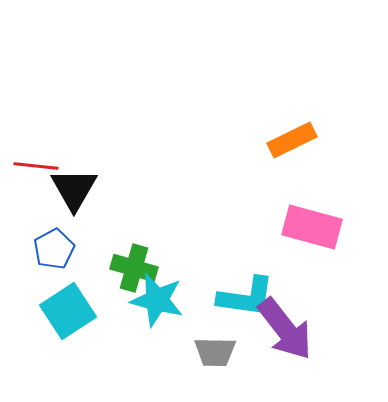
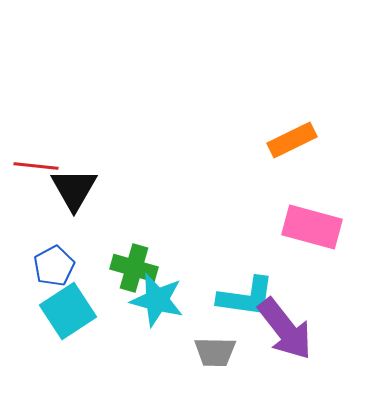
blue pentagon: moved 17 px down
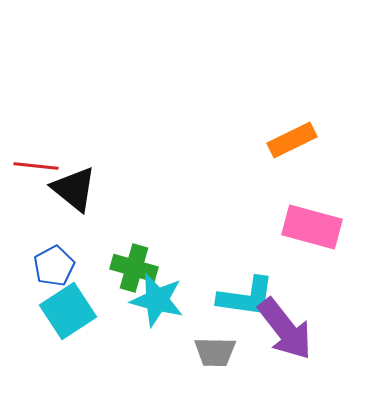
black triangle: rotated 21 degrees counterclockwise
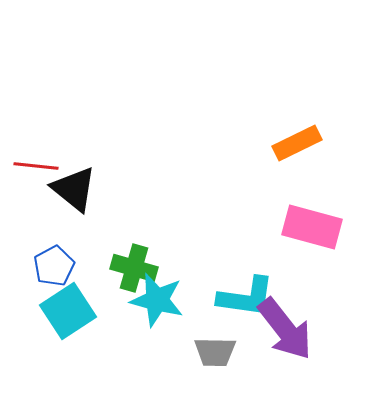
orange rectangle: moved 5 px right, 3 px down
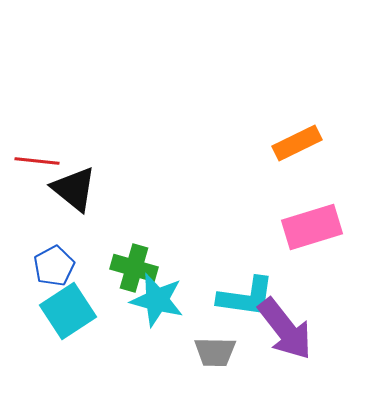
red line: moved 1 px right, 5 px up
pink rectangle: rotated 32 degrees counterclockwise
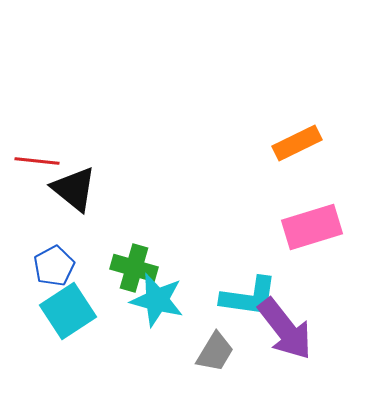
cyan L-shape: moved 3 px right
gray trapezoid: rotated 60 degrees counterclockwise
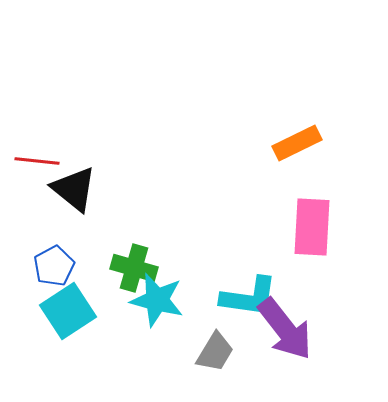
pink rectangle: rotated 70 degrees counterclockwise
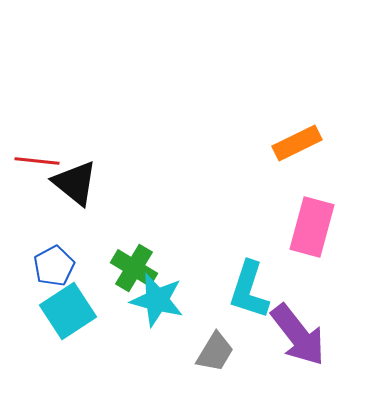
black triangle: moved 1 px right, 6 px up
pink rectangle: rotated 12 degrees clockwise
green cross: rotated 15 degrees clockwise
cyan L-shape: moved 7 px up; rotated 100 degrees clockwise
purple arrow: moved 13 px right, 6 px down
